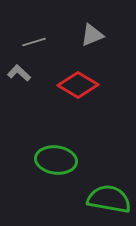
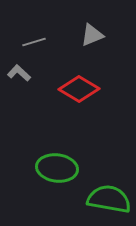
red diamond: moved 1 px right, 4 px down
green ellipse: moved 1 px right, 8 px down
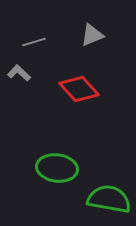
red diamond: rotated 18 degrees clockwise
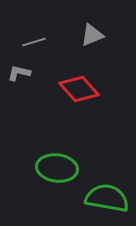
gray L-shape: rotated 30 degrees counterclockwise
green semicircle: moved 2 px left, 1 px up
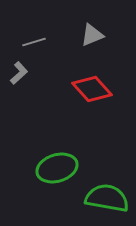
gray L-shape: rotated 125 degrees clockwise
red diamond: moved 13 px right
green ellipse: rotated 24 degrees counterclockwise
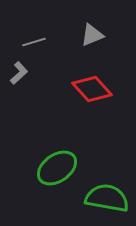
green ellipse: rotated 18 degrees counterclockwise
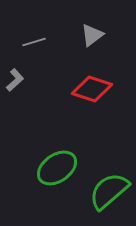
gray triangle: rotated 15 degrees counterclockwise
gray L-shape: moved 4 px left, 7 px down
red diamond: rotated 30 degrees counterclockwise
green semicircle: moved 2 px right, 7 px up; rotated 51 degrees counterclockwise
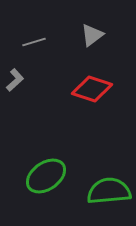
green ellipse: moved 11 px left, 8 px down
green semicircle: rotated 36 degrees clockwise
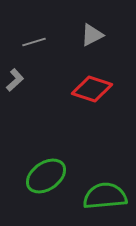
gray triangle: rotated 10 degrees clockwise
green semicircle: moved 4 px left, 5 px down
